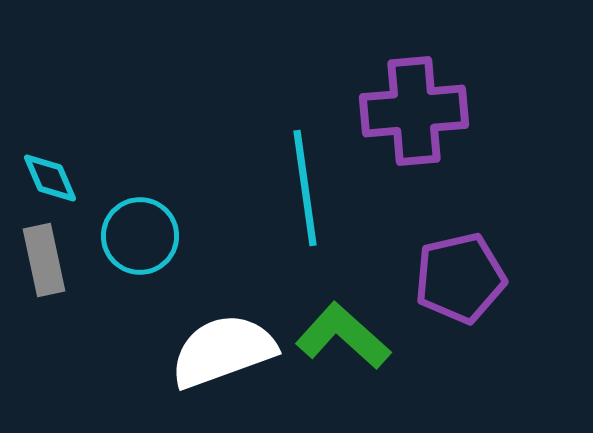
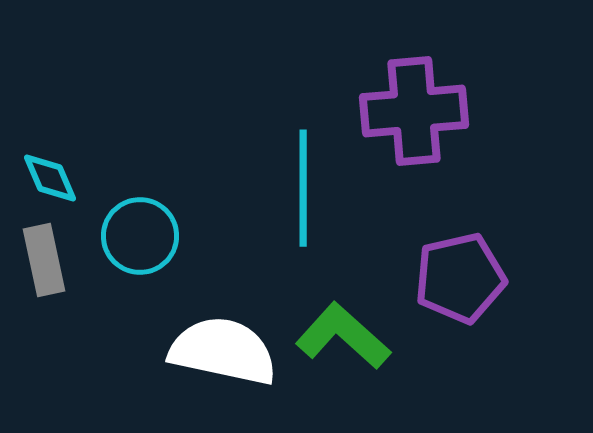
cyan line: moved 2 px left; rotated 8 degrees clockwise
white semicircle: rotated 32 degrees clockwise
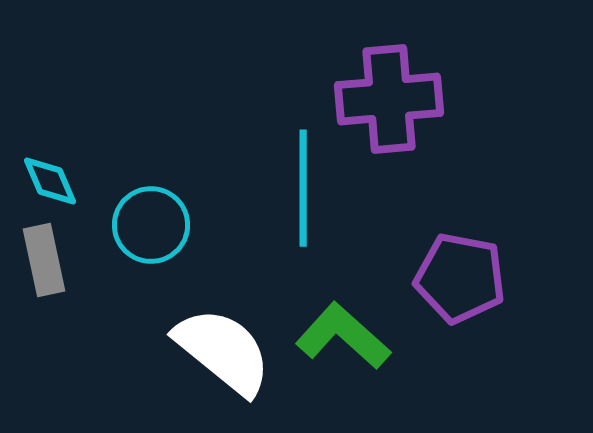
purple cross: moved 25 px left, 12 px up
cyan diamond: moved 3 px down
cyan circle: moved 11 px right, 11 px up
purple pentagon: rotated 24 degrees clockwise
white semicircle: rotated 27 degrees clockwise
